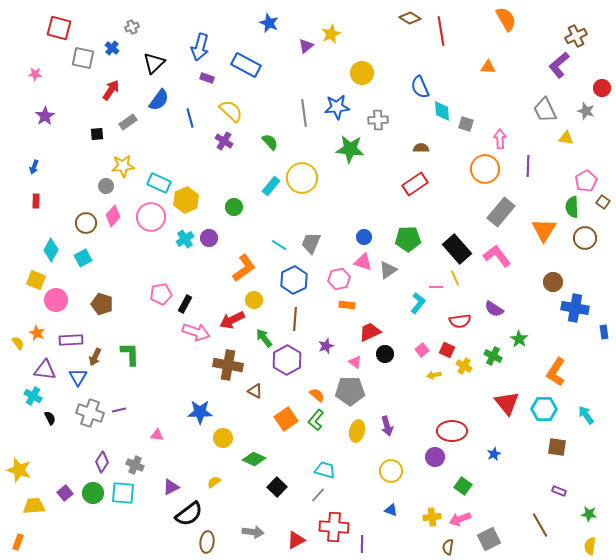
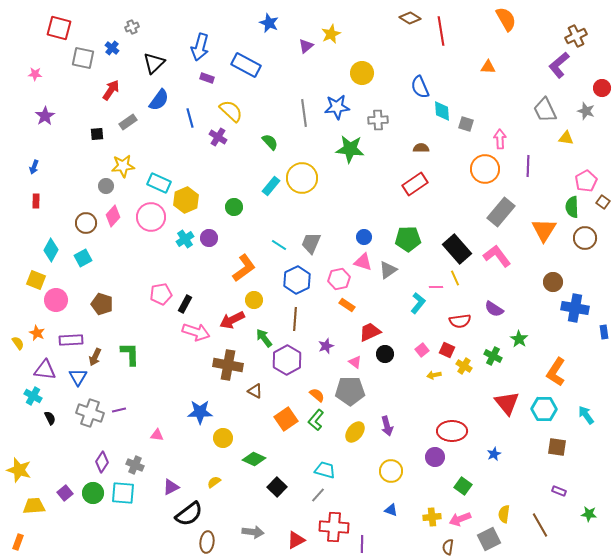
purple cross at (224, 141): moved 6 px left, 4 px up
blue hexagon at (294, 280): moved 3 px right
orange rectangle at (347, 305): rotated 28 degrees clockwise
yellow ellipse at (357, 431): moved 2 px left, 1 px down; rotated 25 degrees clockwise
yellow semicircle at (590, 546): moved 86 px left, 32 px up
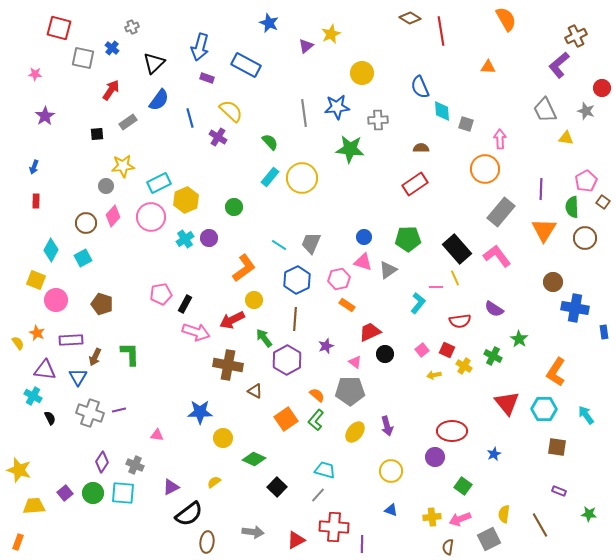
purple line at (528, 166): moved 13 px right, 23 px down
cyan rectangle at (159, 183): rotated 50 degrees counterclockwise
cyan rectangle at (271, 186): moved 1 px left, 9 px up
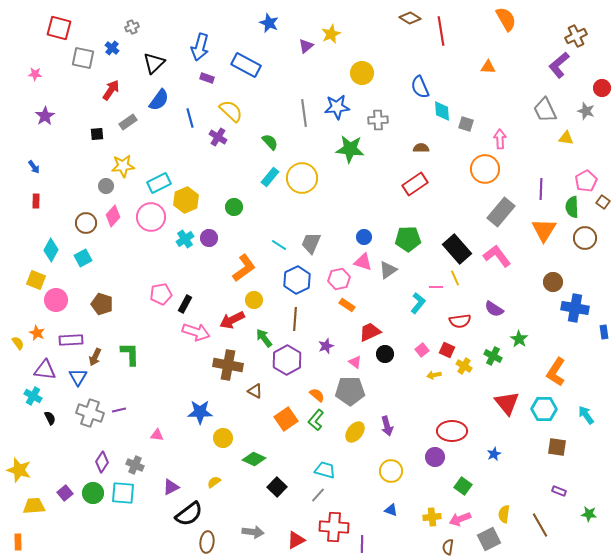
blue arrow at (34, 167): rotated 56 degrees counterclockwise
orange rectangle at (18, 542): rotated 21 degrees counterclockwise
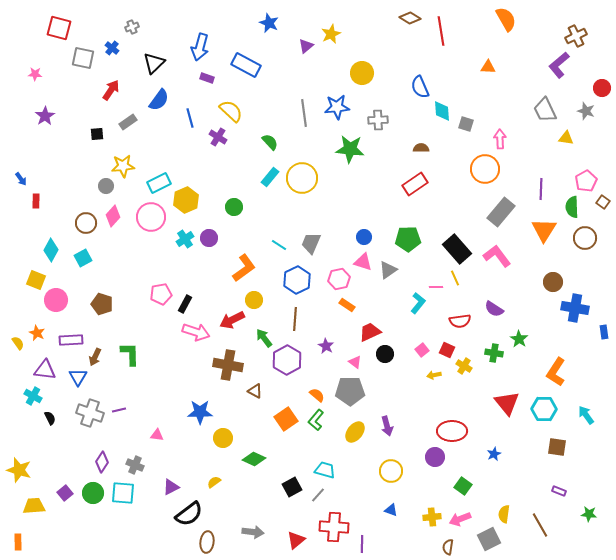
blue arrow at (34, 167): moved 13 px left, 12 px down
purple star at (326, 346): rotated 21 degrees counterclockwise
green cross at (493, 356): moved 1 px right, 3 px up; rotated 18 degrees counterclockwise
black square at (277, 487): moved 15 px right; rotated 18 degrees clockwise
red triangle at (296, 540): rotated 12 degrees counterclockwise
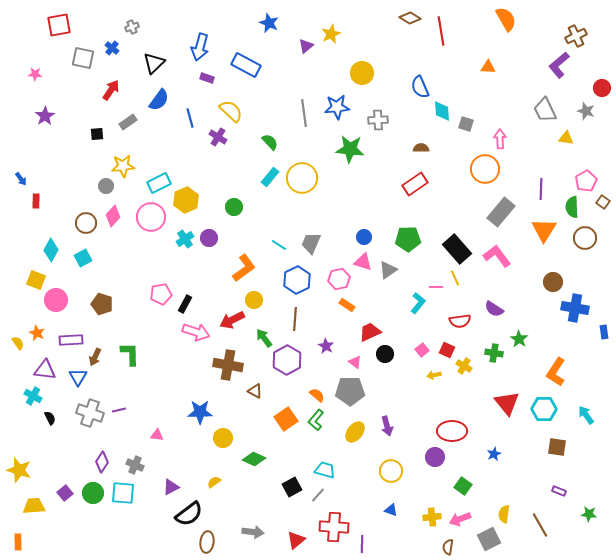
red square at (59, 28): moved 3 px up; rotated 25 degrees counterclockwise
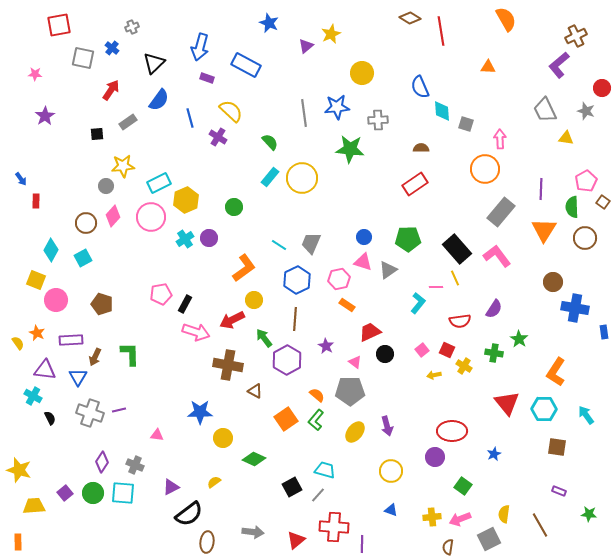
purple semicircle at (494, 309): rotated 90 degrees counterclockwise
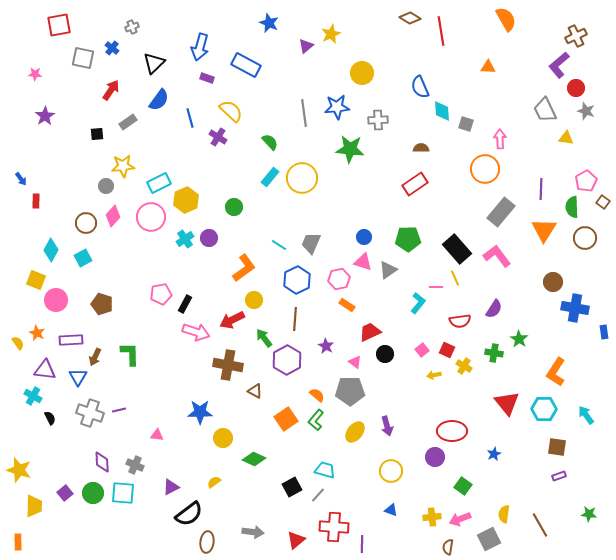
red circle at (602, 88): moved 26 px left
purple diamond at (102, 462): rotated 35 degrees counterclockwise
purple rectangle at (559, 491): moved 15 px up; rotated 40 degrees counterclockwise
yellow trapezoid at (34, 506): rotated 95 degrees clockwise
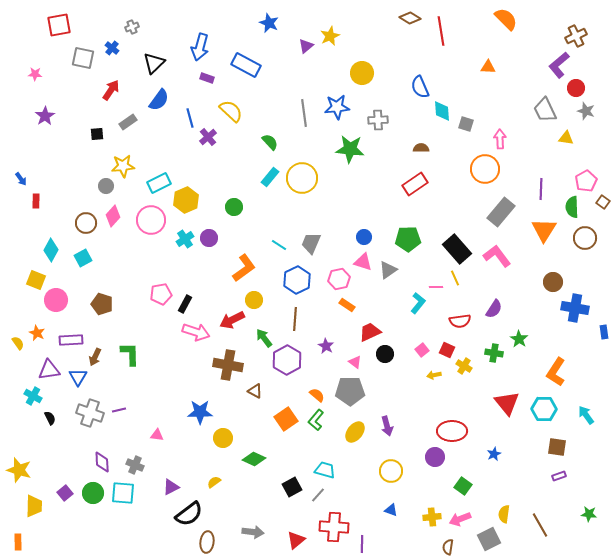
orange semicircle at (506, 19): rotated 15 degrees counterclockwise
yellow star at (331, 34): moved 1 px left, 2 px down
purple cross at (218, 137): moved 10 px left; rotated 18 degrees clockwise
pink circle at (151, 217): moved 3 px down
purple triangle at (45, 370): moved 4 px right; rotated 15 degrees counterclockwise
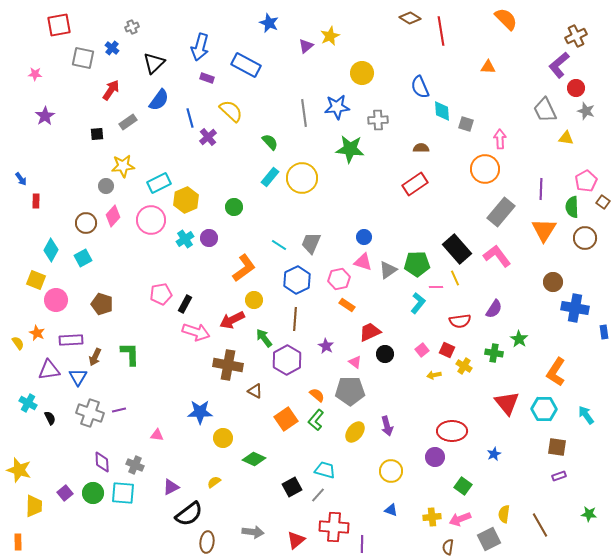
green pentagon at (408, 239): moved 9 px right, 25 px down
cyan cross at (33, 396): moved 5 px left, 7 px down
